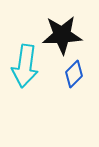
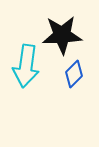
cyan arrow: moved 1 px right
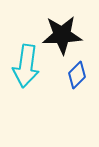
blue diamond: moved 3 px right, 1 px down
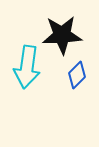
cyan arrow: moved 1 px right, 1 px down
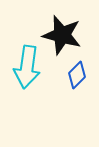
black star: rotated 18 degrees clockwise
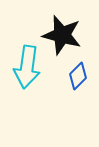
blue diamond: moved 1 px right, 1 px down
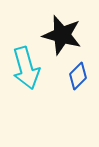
cyan arrow: moved 1 px left, 1 px down; rotated 24 degrees counterclockwise
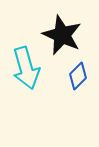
black star: rotated 9 degrees clockwise
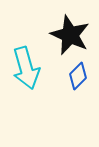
black star: moved 8 px right
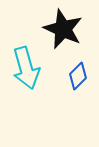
black star: moved 7 px left, 6 px up
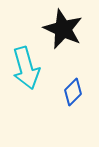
blue diamond: moved 5 px left, 16 px down
